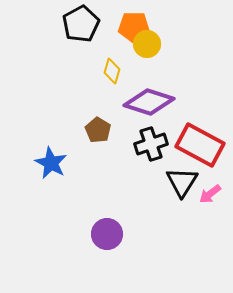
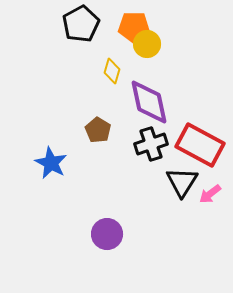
purple diamond: rotated 60 degrees clockwise
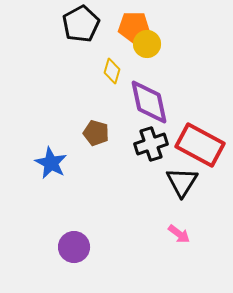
brown pentagon: moved 2 px left, 3 px down; rotated 15 degrees counterclockwise
pink arrow: moved 31 px left, 40 px down; rotated 105 degrees counterclockwise
purple circle: moved 33 px left, 13 px down
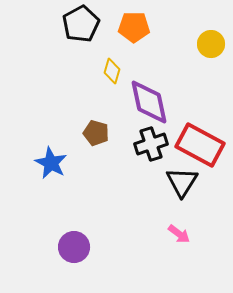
yellow circle: moved 64 px right
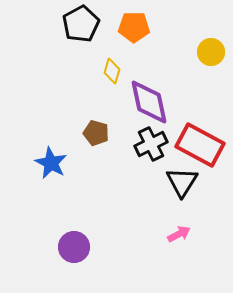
yellow circle: moved 8 px down
black cross: rotated 8 degrees counterclockwise
pink arrow: rotated 65 degrees counterclockwise
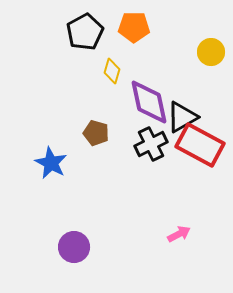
black pentagon: moved 4 px right, 8 px down
black triangle: moved 65 px up; rotated 28 degrees clockwise
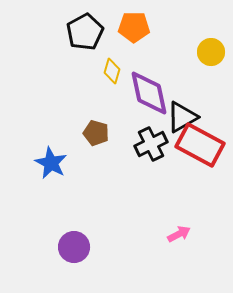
purple diamond: moved 9 px up
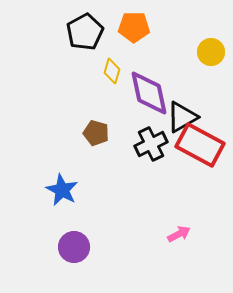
blue star: moved 11 px right, 27 px down
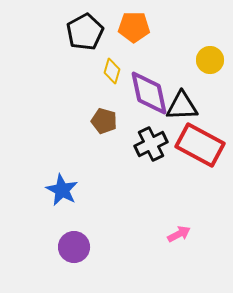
yellow circle: moved 1 px left, 8 px down
black triangle: moved 11 px up; rotated 28 degrees clockwise
brown pentagon: moved 8 px right, 12 px up
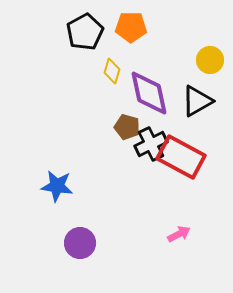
orange pentagon: moved 3 px left
black triangle: moved 15 px right, 5 px up; rotated 28 degrees counterclockwise
brown pentagon: moved 23 px right, 6 px down
red rectangle: moved 19 px left, 12 px down
blue star: moved 5 px left, 4 px up; rotated 20 degrees counterclockwise
purple circle: moved 6 px right, 4 px up
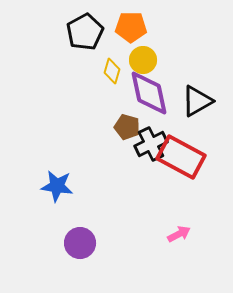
yellow circle: moved 67 px left
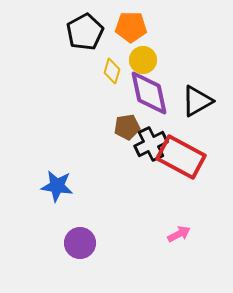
brown pentagon: rotated 25 degrees counterclockwise
